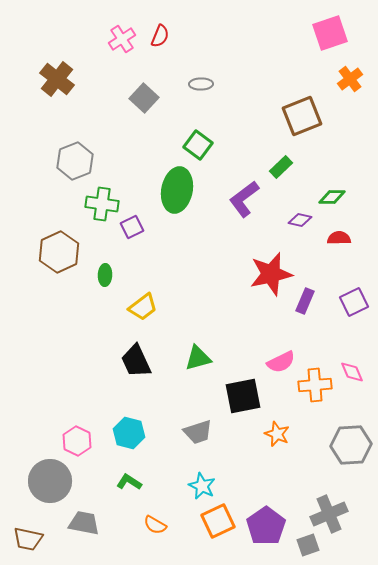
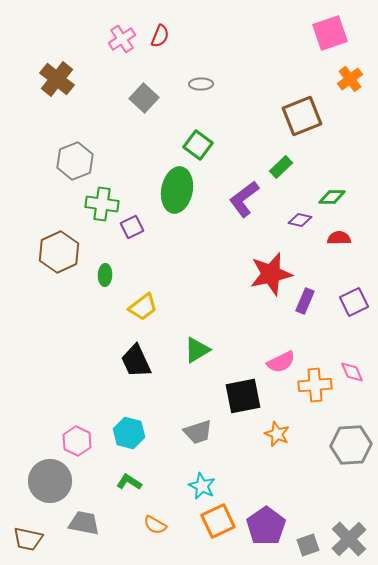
green triangle at (198, 358): moved 1 px left, 8 px up; rotated 16 degrees counterclockwise
gray cross at (329, 514): moved 20 px right, 25 px down; rotated 21 degrees counterclockwise
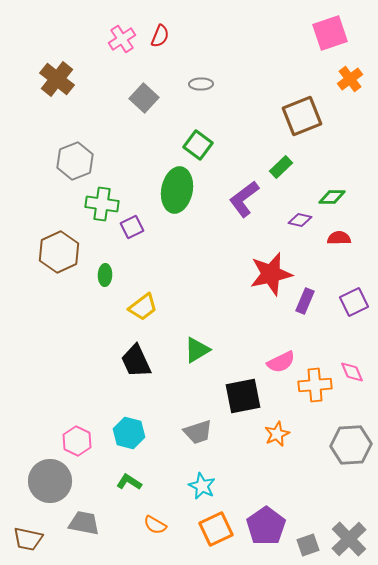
orange star at (277, 434): rotated 25 degrees clockwise
orange square at (218, 521): moved 2 px left, 8 px down
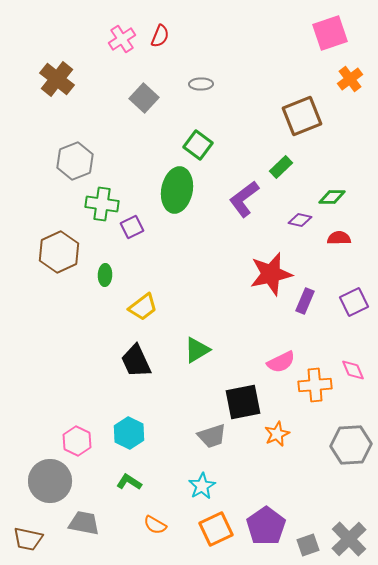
pink diamond at (352, 372): moved 1 px right, 2 px up
black square at (243, 396): moved 6 px down
gray trapezoid at (198, 432): moved 14 px right, 4 px down
cyan hexagon at (129, 433): rotated 12 degrees clockwise
cyan star at (202, 486): rotated 16 degrees clockwise
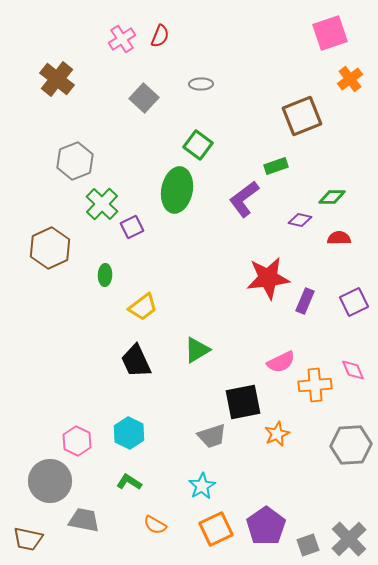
green rectangle at (281, 167): moved 5 px left, 1 px up; rotated 25 degrees clockwise
green cross at (102, 204): rotated 36 degrees clockwise
brown hexagon at (59, 252): moved 9 px left, 4 px up
red star at (271, 274): moved 3 px left, 4 px down; rotated 6 degrees clockwise
gray trapezoid at (84, 523): moved 3 px up
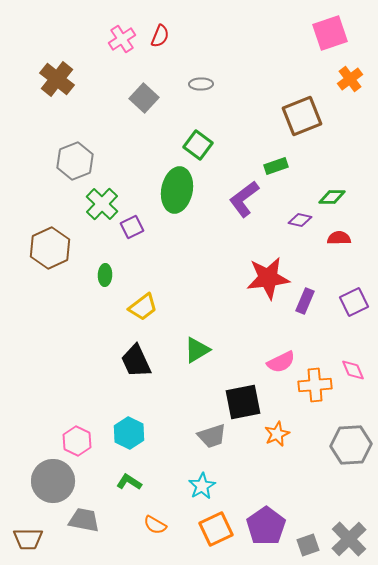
gray circle at (50, 481): moved 3 px right
brown trapezoid at (28, 539): rotated 12 degrees counterclockwise
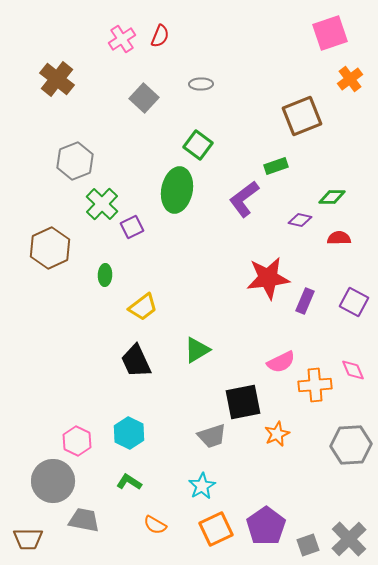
purple square at (354, 302): rotated 36 degrees counterclockwise
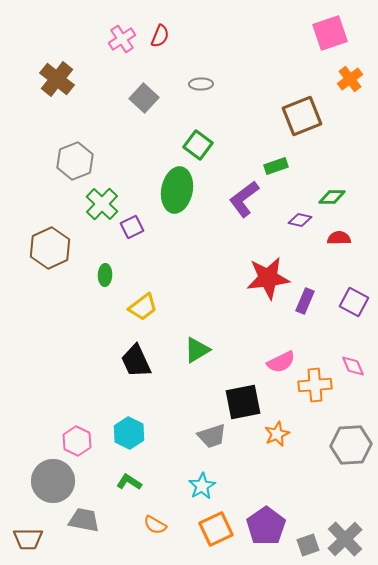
pink diamond at (353, 370): moved 4 px up
gray cross at (349, 539): moved 4 px left
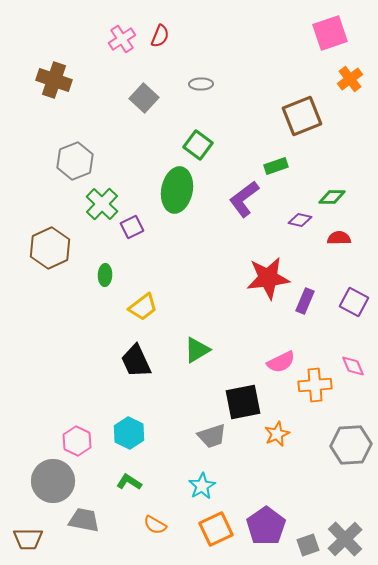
brown cross at (57, 79): moved 3 px left, 1 px down; rotated 20 degrees counterclockwise
